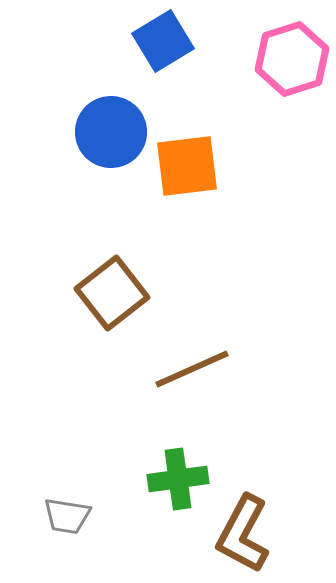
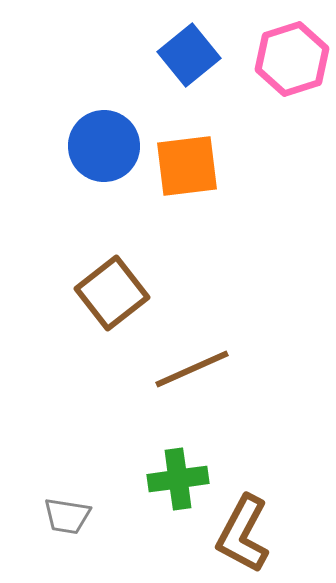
blue square: moved 26 px right, 14 px down; rotated 8 degrees counterclockwise
blue circle: moved 7 px left, 14 px down
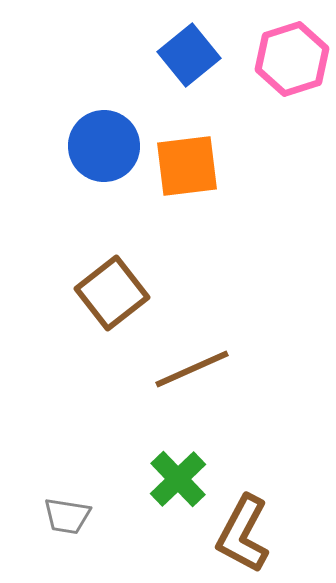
green cross: rotated 36 degrees counterclockwise
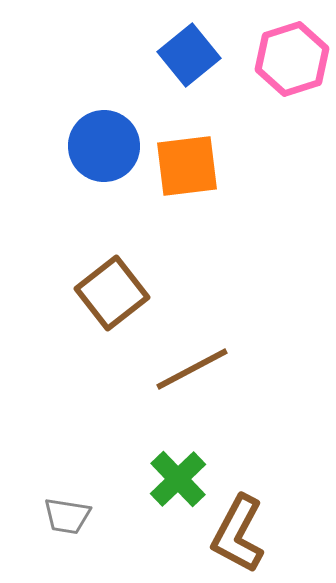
brown line: rotated 4 degrees counterclockwise
brown L-shape: moved 5 px left
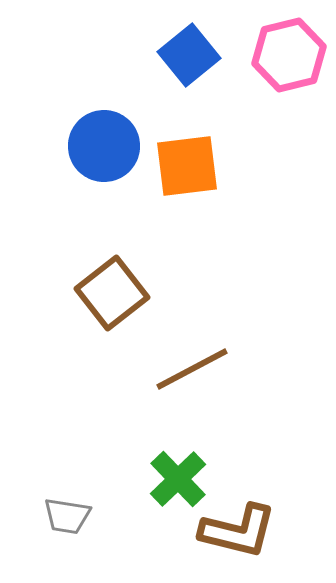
pink hexagon: moved 3 px left, 4 px up; rotated 4 degrees clockwise
brown L-shape: moved 3 px up; rotated 104 degrees counterclockwise
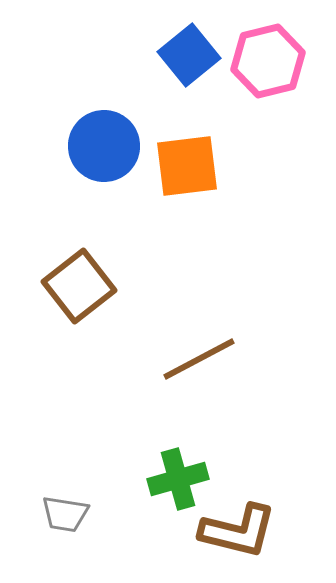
pink hexagon: moved 21 px left, 6 px down
brown square: moved 33 px left, 7 px up
brown line: moved 7 px right, 10 px up
green cross: rotated 28 degrees clockwise
gray trapezoid: moved 2 px left, 2 px up
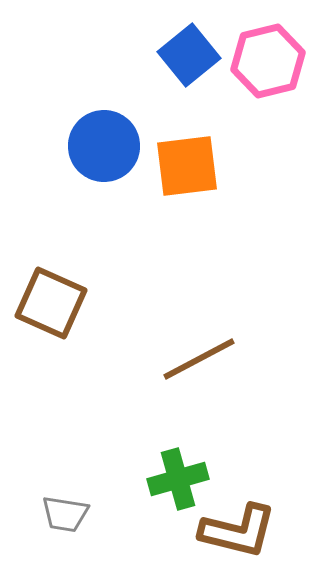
brown square: moved 28 px left, 17 px down; rotated 28 degrees counterclockwise
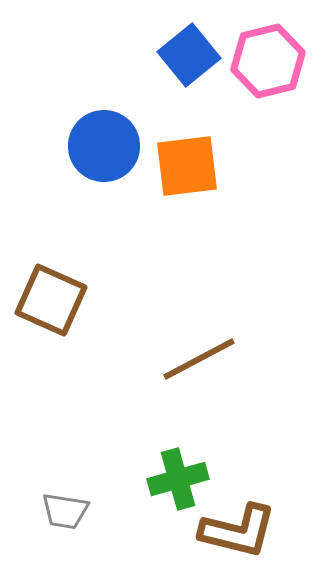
brown square: moved 3 px up
gray trapezoid: moved 3 px up
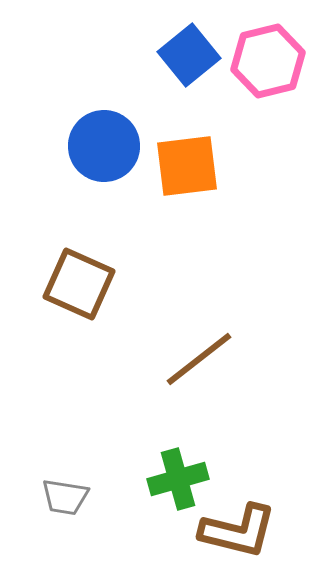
brown square: moved 28 px right, 16 px up
brown line: rotated 10 degrees counterclockwise
gray trapezoid: moved 14 px up
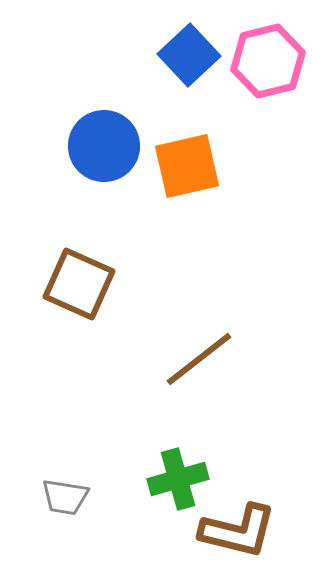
blue square: rotated 4 degrees counterclockwise
orange square: rotated 6 degrees counterclockwise
